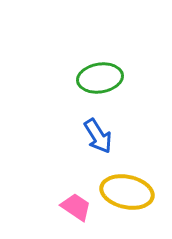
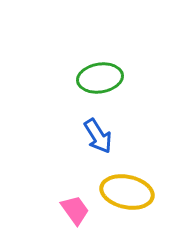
pink trapezoid: moved 1 px left, 3 px down; rotated 20 degrees clockwise
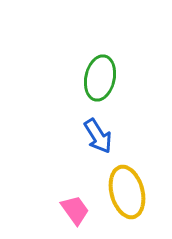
green ellipse: rotated 69 degrees counterclockwise
yellow ellipse: rotated 63 degrees clockwise
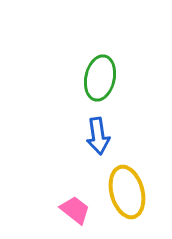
blue arrow: rotated 24 degrees clockwise
pink trapezoid: rotated 16 degrees counterclockwise
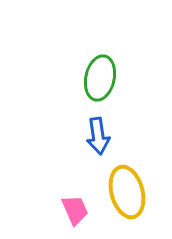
pink trapezoid: rotated 28 degrees clockwise
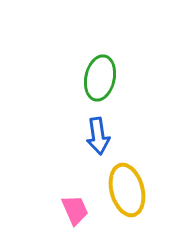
yellow ellipse: moved 2 px up
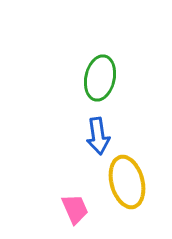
yellow ellipse: moved 8 px up
pink trapezoid: moved 1 px up
